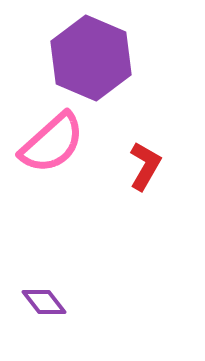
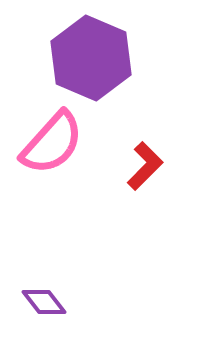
pink semicircle: rotated 6 degrees counterclockwise
red L-shape: rotated 15 degrees clockwise
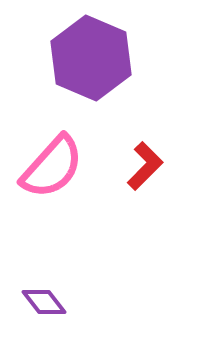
pink semicircle: moved 24 px down
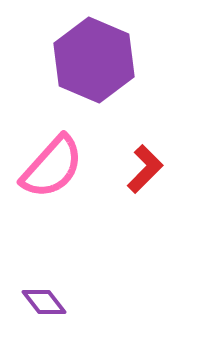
purple hexagon: moved 3 px right, 2 px down
red L-shape: moved 3 px down
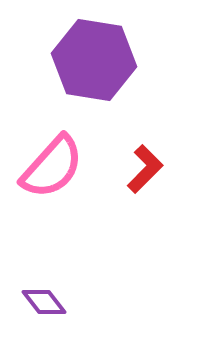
purple hexagon: rotated 14 degrees counterclockwise
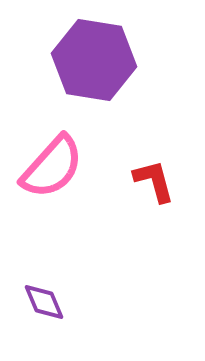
red L-shape: moved 9 px right, 12 px down; rotated 60 degrees counterclockwise
purple diamond: rotated 15 degrees clockwise
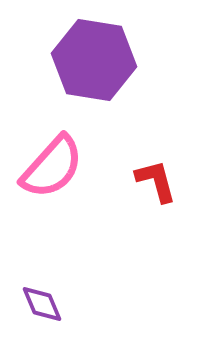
red L-shape: moved 2 px right
purple diamond: moved 2 px left, 2 px down
